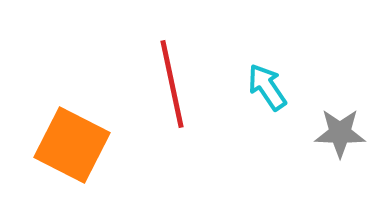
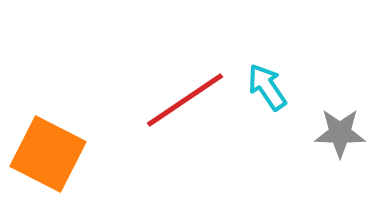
red line: moved 13 px right, 16 px down; rotated 68 degrees clockwise
orange square: moved 24 px left, 9 px down
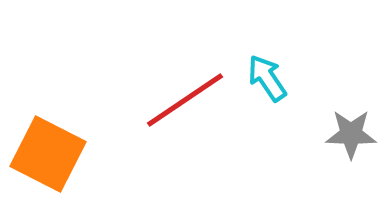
cyan arrow: moved 9 px up
gray star: moved 11 px right, 1 px down
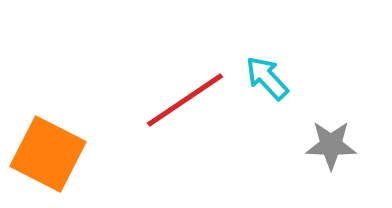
cyan arrow: rotated 9 degrees counterclockwise
gray star: moved 20 px left, 11 px down
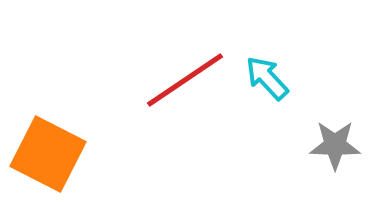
red line: moved 20 px up
gray star: moved 4 px right
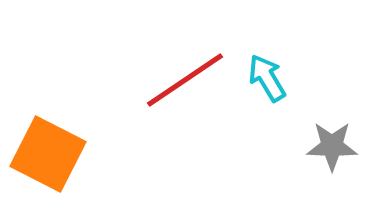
cyan arrow: rotated 12 degrees clockwise
gray star: moved 3 px left, 1 px down
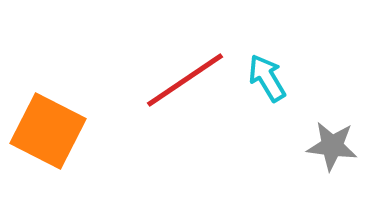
gray star: rotated 6 degrees clockwise
orange square: moved 23 px up
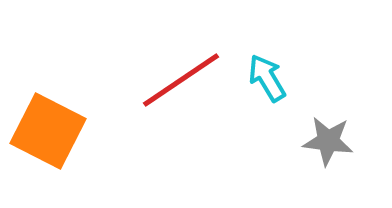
red line: moved 4 px left
gray star: moved 4 px left, 5 px up
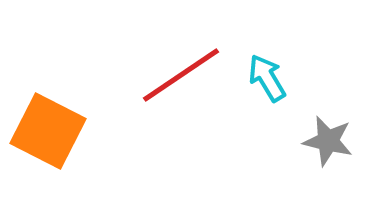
red line: moved 5 px up
gray star: rotated 6 degrees clockwise
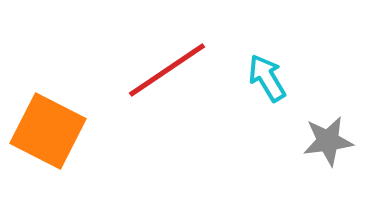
red line: moved 14 px left, 5 px up
gray star: rotated 21 degrees counterclockwise
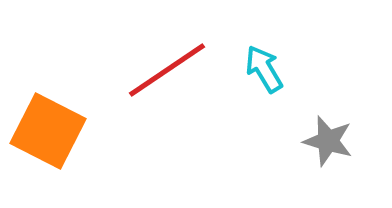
cyan arrow: moved 3 px left, 9 px up
gray star: rotated 24 degrees clockwise
